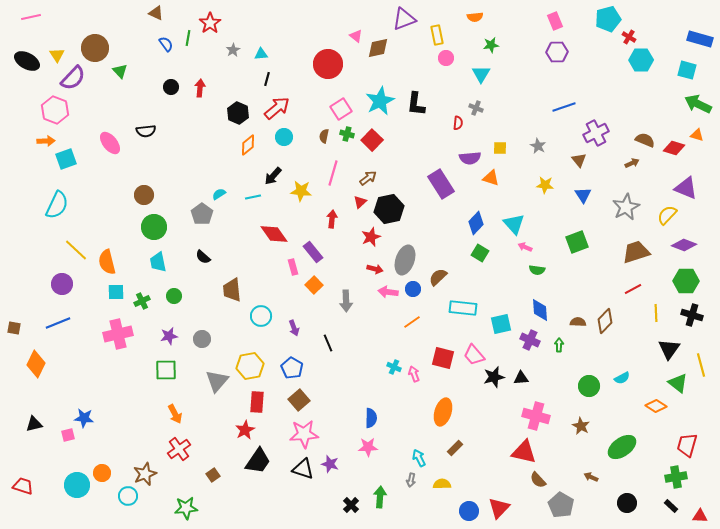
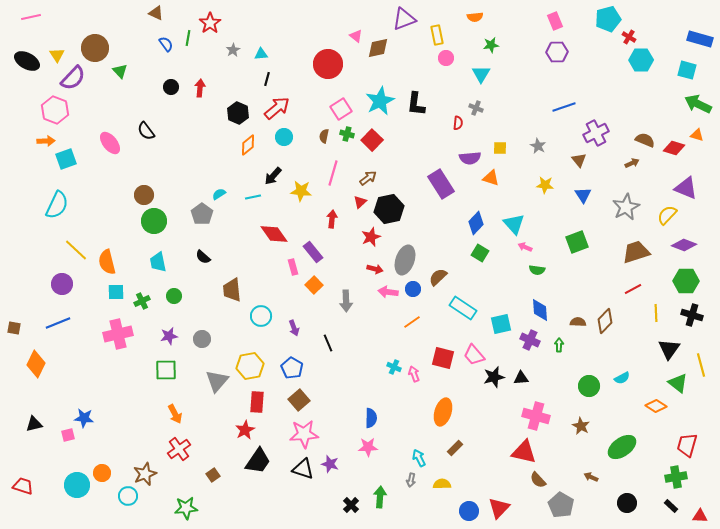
black semicircle at (146, 131): rotated 60 degrees clockwise
green circle at (154, 227): moved 6 px up
cyan rectangle at (463, 308): rotated 28 degrees clockwise
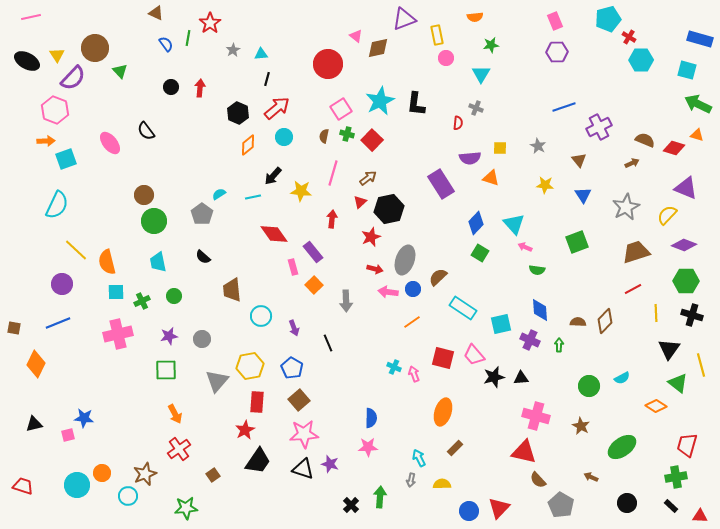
purple cross at (596, 133): moved 3 px right, 6 px up
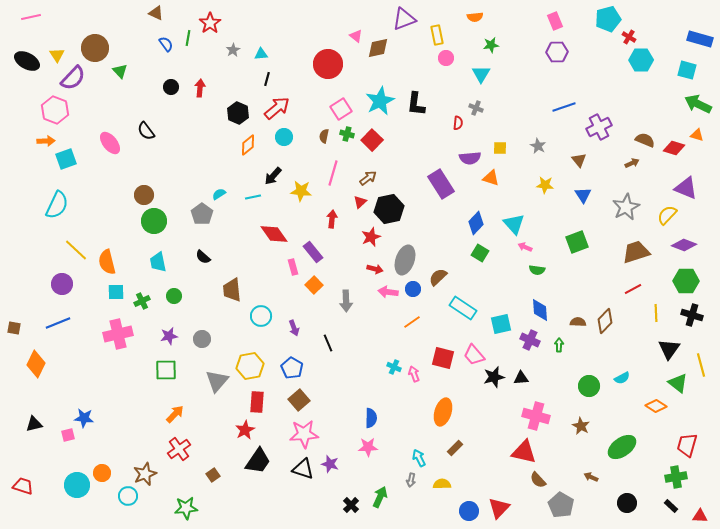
orange arrow at (175, 414): rotated 108 degrees counterclockwise
green arrow at (380, 497): rotated 20 degrees clockwise
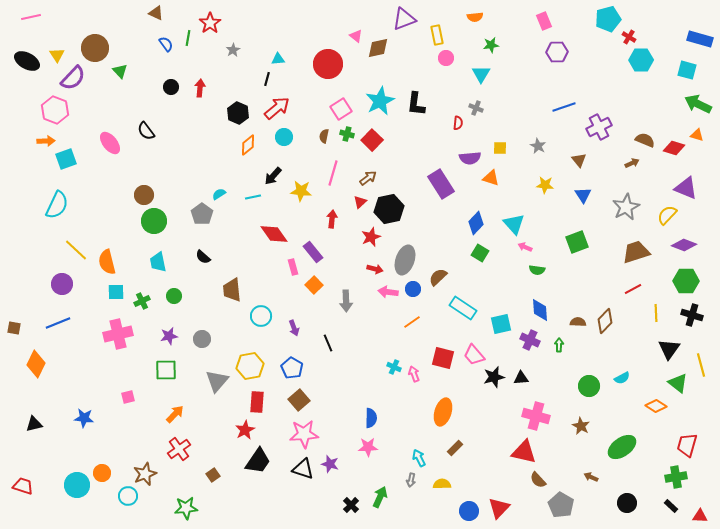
pink rectangle at (555, 21): moved 11 px left
cyan triangle at (261, 54): moved 17 px right, 5 px down
pink square at (68, 435): moved 60 px right, 38 px up
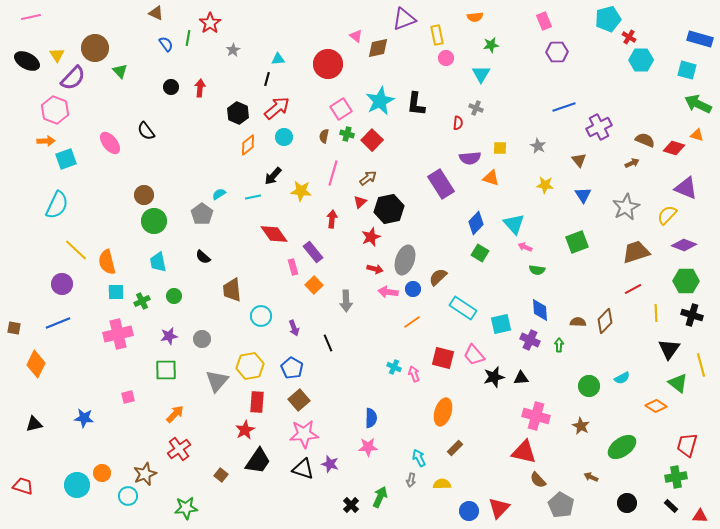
brown square at (213, 475): moved 8 px right; rotated 16 degrees counterclockwise
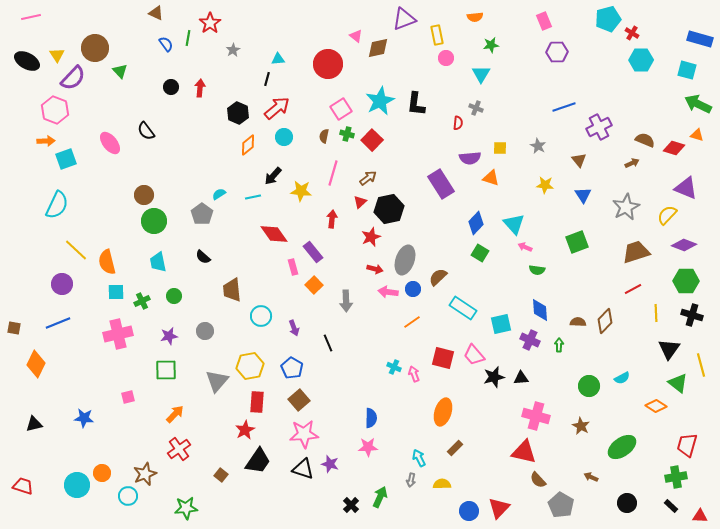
red cross at (629, 37): moved 3 px right, 4 px up
gray circle at (202, 339): moved 3 px right, 8 px up
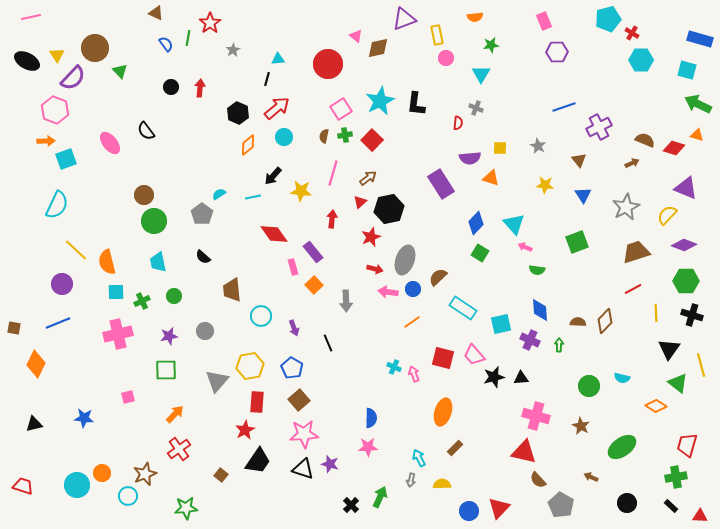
green cross at (347, 134): moved 2 px left, 1 px down; rotated 24 degrees counterclockwise
cyan semicircle at (622, 378): rotated 42 degrees clockwise
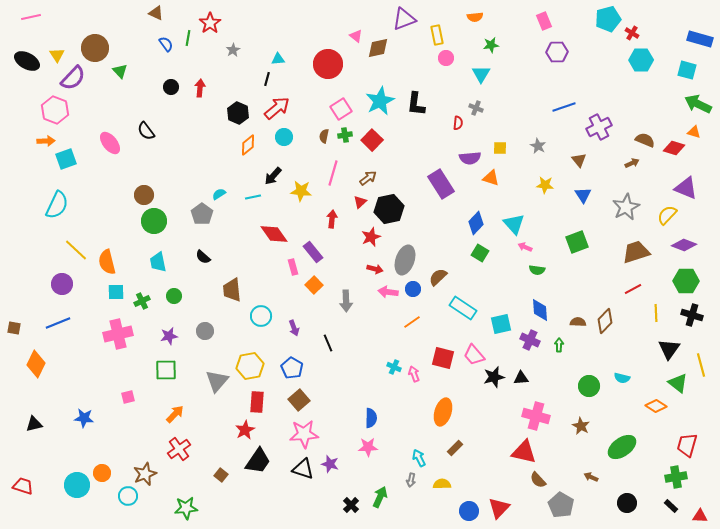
orange triangle at (697, 135): moved 3 px left, 3 px up
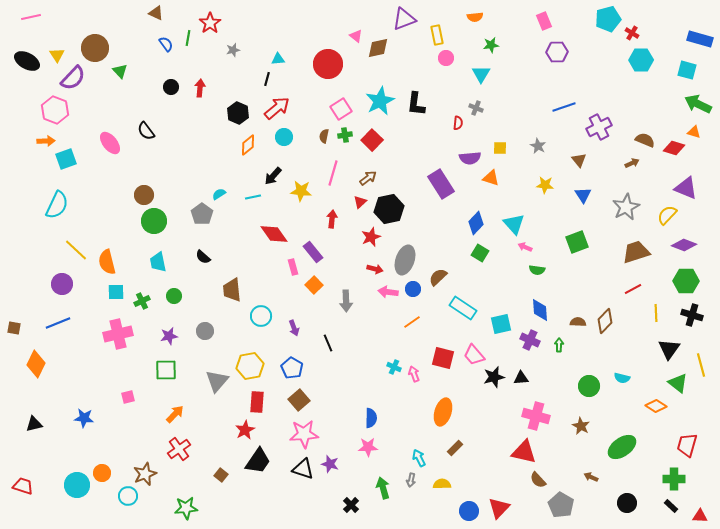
gray star at (233, 50): rotated 16 degrees clockwise
green cross at (676, 477): moved 2 px left, 2 px down; rotated 10 degrees clockwise
green arrow at (380, 497): moved 3 px right, 9 px up; rotated 40 degrees counterclockwise
